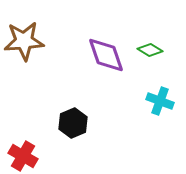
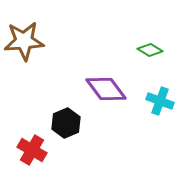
purple diamond: moved 34 px down; rotated 18 degrees counterclockwise
black hexagon: moved 7 px left
red cross: moved 9 px right, 6 px up
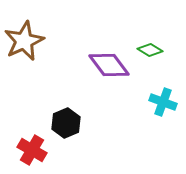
brown star: rotated 21 degrees counterclockwise
purple diamond: moved 3 px right, 24 px up
cyan cross: moved 3 px right, 1 px down
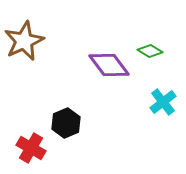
green diamond: moved 1 px down
cyan cross: rotated 32 degrees clockwise
red cross: moved 1 px left, 2 px up
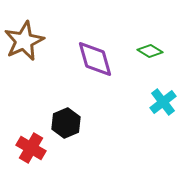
purple diamond: moved 14 px left, 6 px up; rotated 21 degrees clockwise
